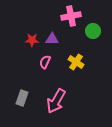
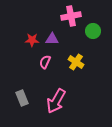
gray rectangle: rotated 42 degrees counterclockwise
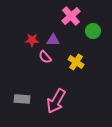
pink cross: rotated 30 degrees counterclockwise
purple triangle: moved 1 px right, 1 px down
pink semicircle: moved 5 px up; rotated 64 degrees counterclockwise
gray rectangle: moved 1 px down; rotated 63 degrees counterclockwise
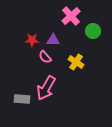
pink arrow: moved 10 px left, 13 px up
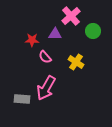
purple triangle: moved 2 px right, 6 px up
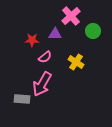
pink semicircle: rotated 88 degrees counterclockwise
pink arrow: moved 4 px left, 4 px up
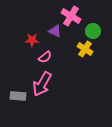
pink cross: rotated 18 degrees counterclockwise
purple triangle: moved 3 px up; rotated 24 degrees clockwise
yellow cross: moved 9 px right, 13 px up
gray rectangle: moved 4 px left, 3 px up
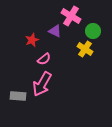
red star: rotated 24 degrees counterclockwise
pink semicircle: moved 1 px left, 2 px down
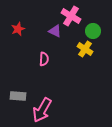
red star: moved 14 px left, 11 px up
pink semicircle: rotated 48 degrees counterclockwise
pink arrow: moved 26 px down
